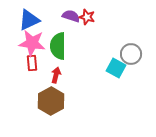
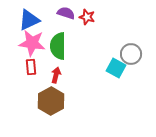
purple semicircle: moved 5 px left, 3 px up
red rectangle: moved 1 px left, 4 px down
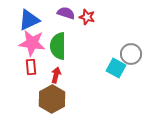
brown hexagon: moved 1 px right, 2 px up
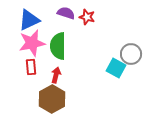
pink star: rotated 20 degrees counterclockwise
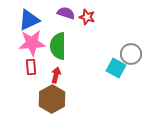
pink star: rotated 8 degrees clockwise
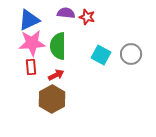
purple semicircle: rotated 12 degrees counterclockwise
cyan square: moved 15 px left, 13 px up
red arrow: rotated 49 degrees clockwise
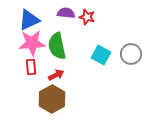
green semicircle: moved 1 px left; rotated 12 degrees counterclockwise
